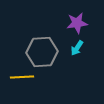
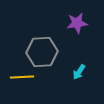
cyan arrow: moved 2 px right, 24 px down
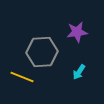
purple star: moved 9 px down
yellow line: rotated 25 degrees clockwise
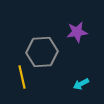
cyan arrow: moved 2 px right, 12 px down; rotated 28 degrees clockwise
yellow line: rotated 55 degrees clockwise
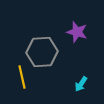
purple star: rotated 25 degrees clockwise
cyan arrow: rotated 28 degrees counterclockwise
